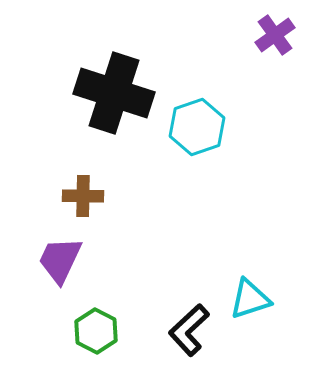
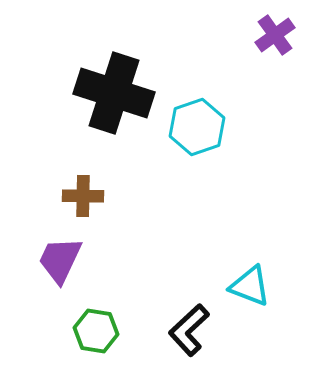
cyan triangle: moved 13 px up; rotated 39 degrees clockwise
green hexagon: rotated 18 degrees counterclockwise
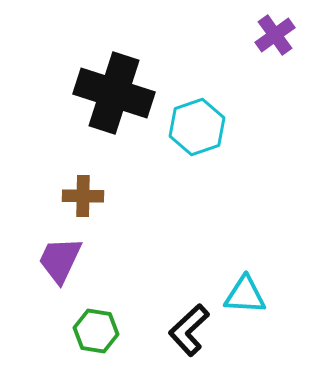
cyan triangle: moved 5 px left, 9 px down; rotated 18 degrees counterclockwise
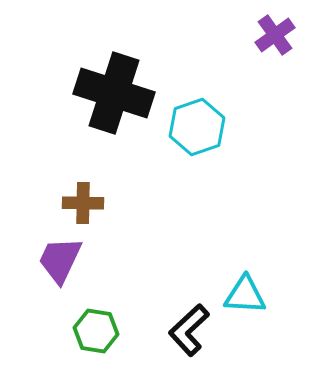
brown cross: moved 7 px down
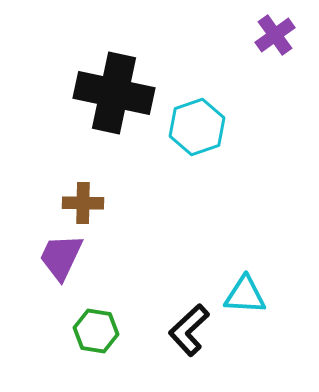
black cross: rotated 6 degrees counterclockwise
purple trapezoid: moved 1 px right, 3 px up
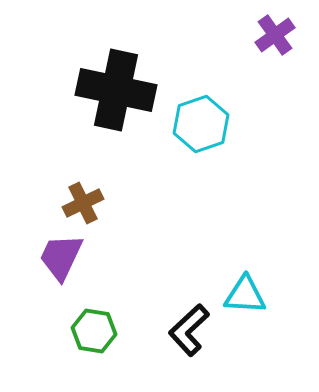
black cross: moved 2 px right, 3 px up
cyan hexagon: moved 4 px right, 3 px up
brown cross: rotated 27 degrees counterclockwise
green hexagon: moved 2 px left
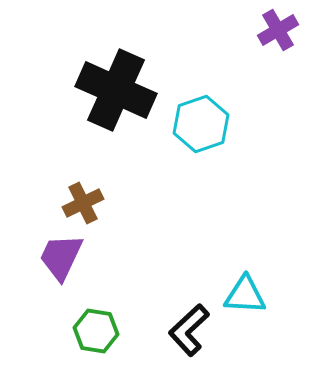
purple cross: moved 3 px right, 5 px up; rotated 6 degrees clockwise
black cross: rotated 12 degrees clockwise
green hexagon: moved 2 px right
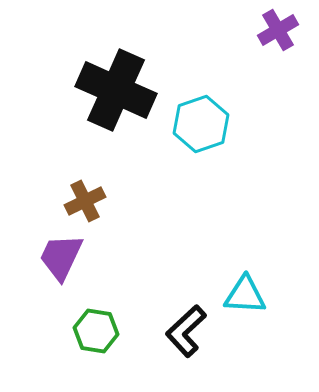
brown cross: moved 2 px right, 2 px up
black L-shape: moved 3 px left, 1 px down
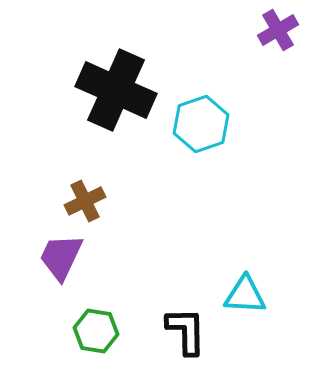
black L-shape: rotated 132 degrees clockwise
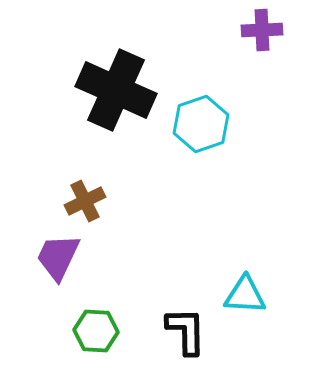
purple cross: moved 16 px left; rotated 27 degrees clockwise
purple trapezoid: moved 3 px left
green hexagon: rotated 6 degrees counterclockwise
